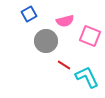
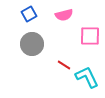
pink semicircle: moved 1 px left, 6 px up
pink square: rotated 20 degrees counterclockwise
gray circle: moved 14 px left, 3 px down
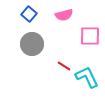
blue square: rotated 21 degrees counterclockwise
red line: moved 1 px down
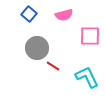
gray circle: moved 5 px right, 4 px down
red line: moved 11 px left
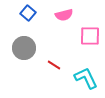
blue square: moved 1 px left, 1 px up
gray circle: moved 13 px left
red line: moved 1 px right, 1 px up
cyan L-shape: moved 1 px left, 1 px down
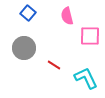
pink semicircle: moved 3 px right, 1 px down; rotated 90 degrees clockwise
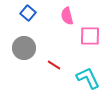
cyan L-shape: moved 2 px right
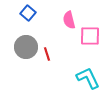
pink semicircle: moved 2 px right, 4 px down
gray circle: moved 2 px right, 1 px up
red line: moved 7 px left, 11 px up; rotated 40 degrees clockwise
